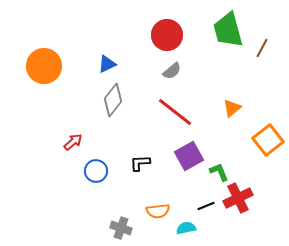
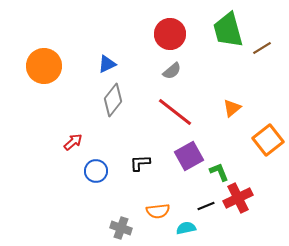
red circle: moved 3 px right, 1 px up
brown line: rotated 30 degrees clockwise
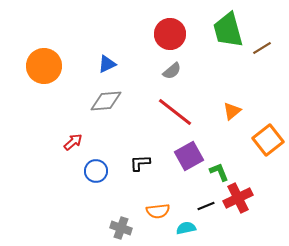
gray diamond: moved 7 px left, 1 px down; rotated 48 degrees clockwise
orange triangle: moved 3 px down
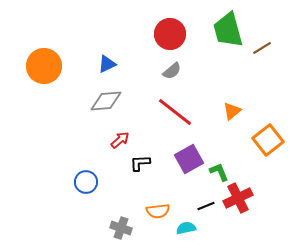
red arrow: moved 47 px right, 2 px up
purple square: moved 3 px down
blue circle: moved 10 px left, 11 px down
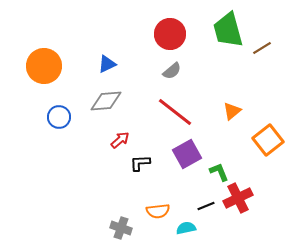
purple square: moved 2 px left, 5 px up
blue circle: moved 27 px left, 65 px up
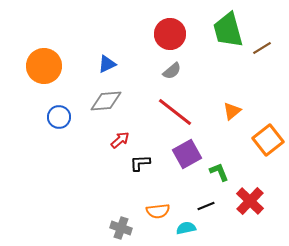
red cross: moved 12 px right, 3 px down; rotated 20 degrees counterclockwise
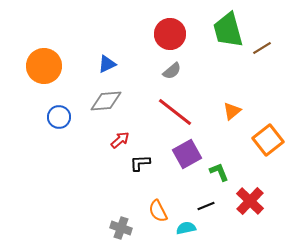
orange semicircle: rotated 70 degrees clockwise
